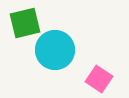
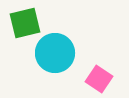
cyan circle: moved 3 px down
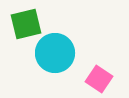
green square: moved 1 px right, 1 px down
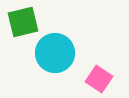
green square: moved 3 px left, 2 px up
